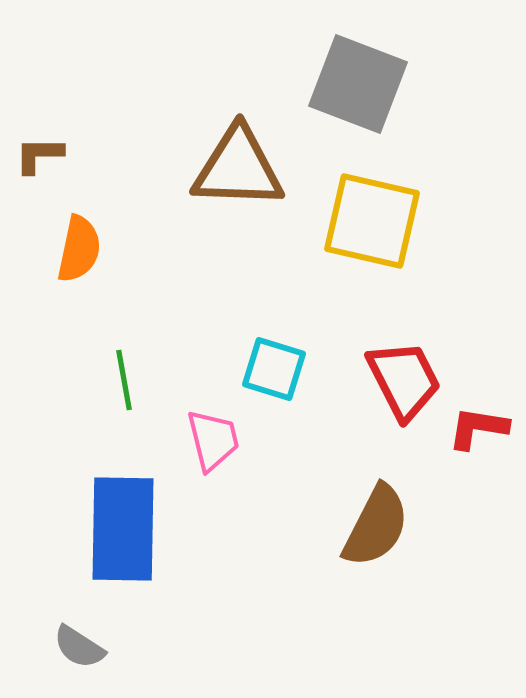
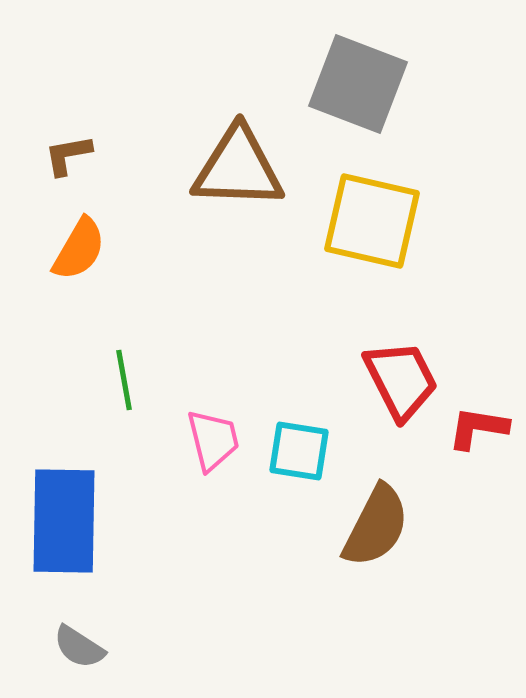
brown L-shape: moved 29 px right; rotated 10 degrees counterclockwise
orange semicircle: rotated 18 degrees clockwise
cyan square: moved 25 px right, 82 px down; rotated 8 degrees counterclockwise
red trapezoid: moved 3 px left
blue rectangle: moved 59 px left, 8 px up
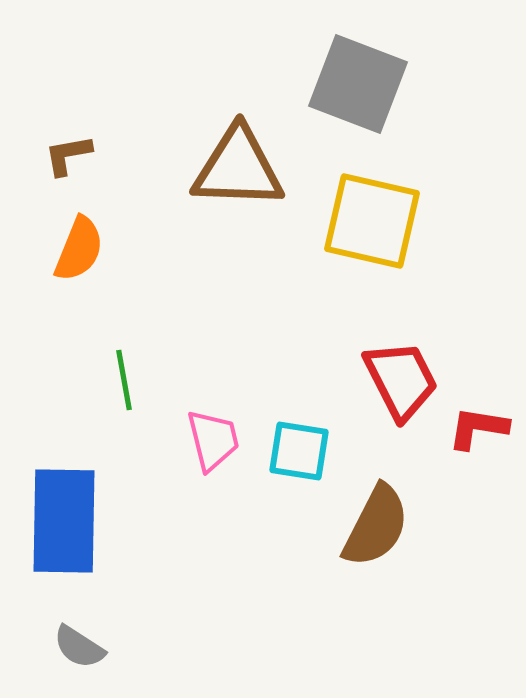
orange semicircle: rotated 8 degrees counterclockwise
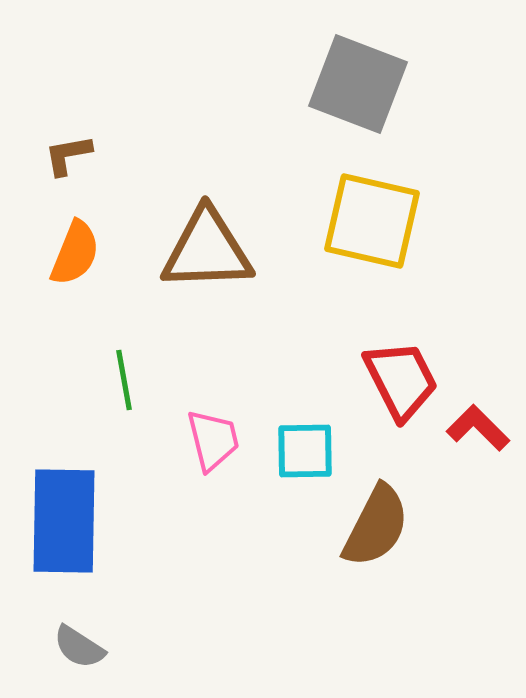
brown triangle: moved 31 px left, 82 px down; rotated 4 degrees counterclockwise
orange semicircle: moved 4 px left, 4 px down
red L-shape: rotated 36 degrees clockwise
cyan square: moved 6 px right; rotated 10 degrees counterclockwise
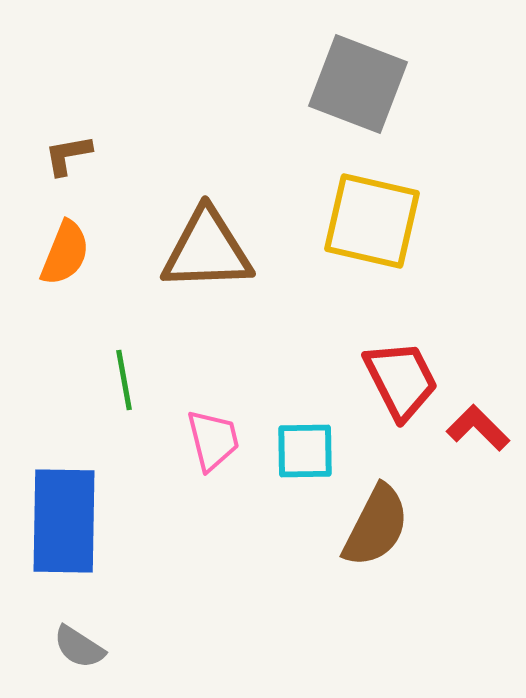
orange semicircle: moved 10 px left
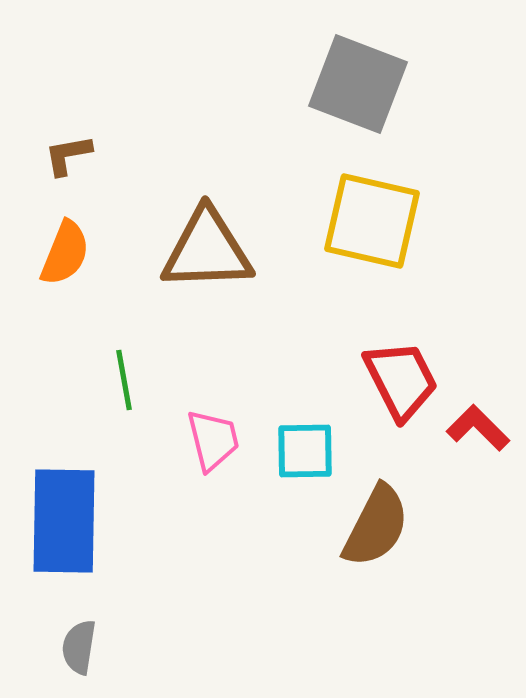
gray semicircle: rotated 66 degrees clockwise
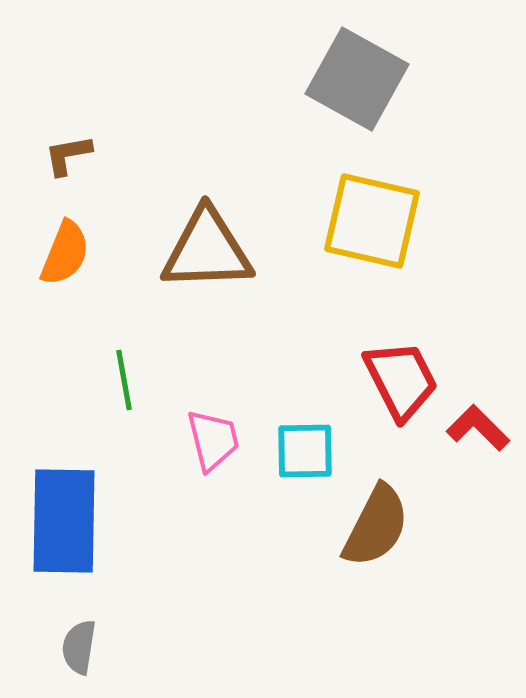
gray square: moved 1 px left, 5 px up; rotated 8 degrees clockwise
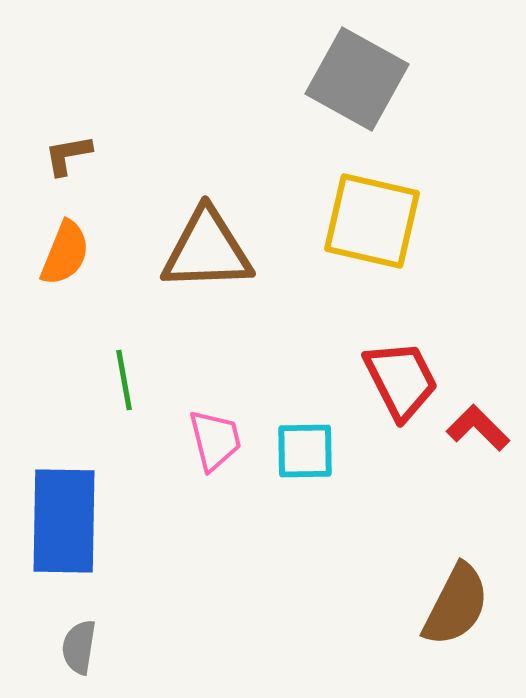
pink trapezoid: moved 2 px right
brown semicircle: moved 80 px right, 79 px down
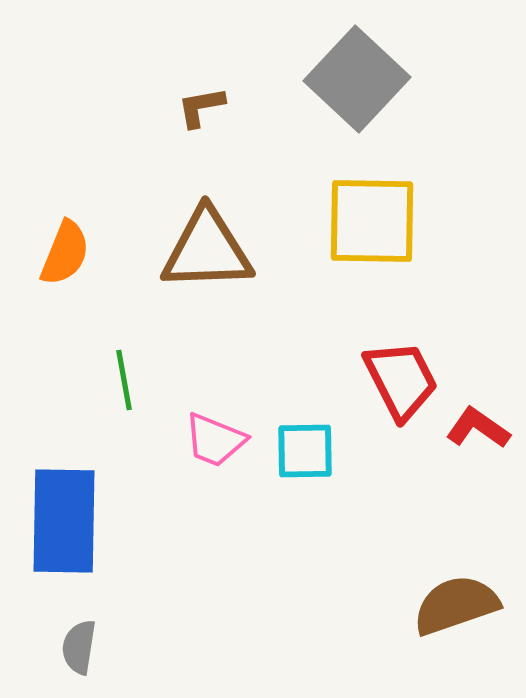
gray square: rotated 14 degrees clockwise
brown L-shape: moved 133 px right, 48 px up
yellow square: rotated 12 degrees counterclockwise
red L-shape: rotated 10 degrees counterclockwise
pink trapezoid: rotated 126 degrees clockwise
brown semicircle: rotated 136 degrees counterclockwise
